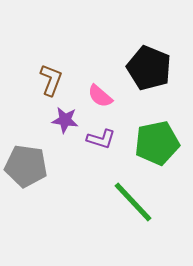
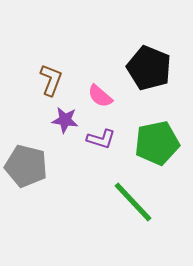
gray pentagon: rotated 6 degrees clockwise
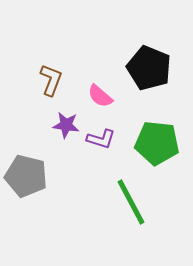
purple star: moved 1 px right, 5 px down
green pentagon: rotated 18 degrees clockwise
gray pentagon: moved 10 px down
green line: moved 2 px left; rotated 15 degrees clockwise
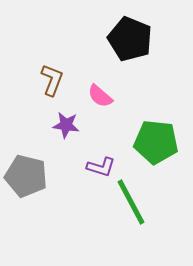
black pentagon: moved 19 px left, 29 px up
brown L-shape: moved 1 px right
purple L-shape: moved 28 px down
green pentagon: moved 1 px left, 1 px up
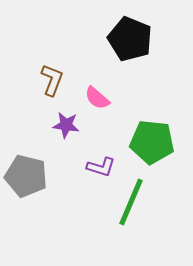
pink semicircle: moved 3 px left, 2 px down
green pentagon: moved 4 px left
green line: rotated 51 degrees clockwise
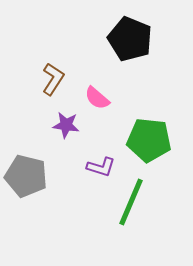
brown L-shape: moved 1 px right, 1 px up; rotated 12 degrees clockwise
green pentagon: moved 3 px left, 2 px up
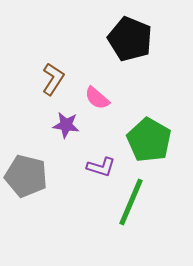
green pentagon: rotated 24 degrees clockwise
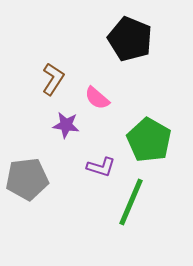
gray pentagon: moved 1 px right, 3 px down; rotated 21 degrees counterclockwise
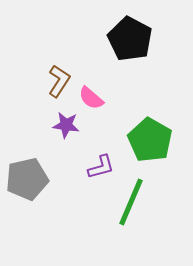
black pentagon: rotated 6 degrees clockwise
brown L-shape: moved 6 px right, 2 px down
pink semicircle: moved 6 px left
green pentagon: moved 1 px right
purple L-shape: rotated 32 degrees counterclockwise
gray pentagon: rotated 6 degrees counterclockwise
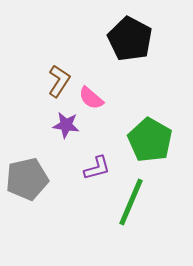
purple L-shape: moved 4 px left, 1 px down
